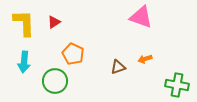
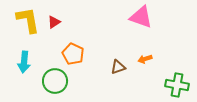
yellow L-shape: moved 4 px right, 3 px up; rotated 8 degrees counterclockwise
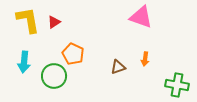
orange arrow: rotated 64 degrees counterclockwise
green circle: moved 1 px left, 5 px up
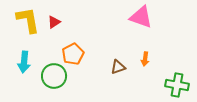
orange pentagon: rotated 20 degrees clockwise
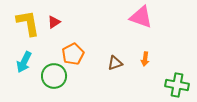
yellow L-shape: moved 3 px down
cyan arrow: rotated 20 degrees clockwise
brown triangle: moved 3 px left, 4 px up
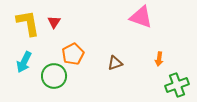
red triangle: rotated 24 degrees counterclockwise
orange arrow: moved 14 px right
green cross: rotated 30 degrees counterclockwise
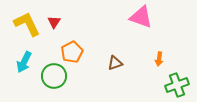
yellow L-shape: moved 1 px left, 1 px down; rotated 16 degrees counterclockwise
orange pentagon: moved 1 px left, 2 px up
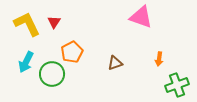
cyan arrow: moved 2 px right
green circle: moved 2 px left, 2 px up
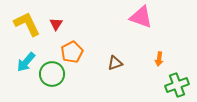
red triangle: moved 2 px right, 2 px down
cyan arrow: rotated 15 degrees clockwise
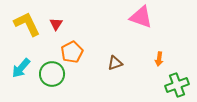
cyan arrow: moved 5 px left, 6 px down
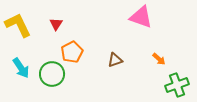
yellow L-shape: moved 9 px left, 1 px down
orange arrow: rotated 56 degrees counterclockwise
brown triangle: moved 3 px up
cyan arrow: rotated 75 degrees counterclockwise
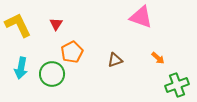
orange arrow: moved 1 px left, 1 px up
cyan arrow: rotated 45 degrees clockwise
